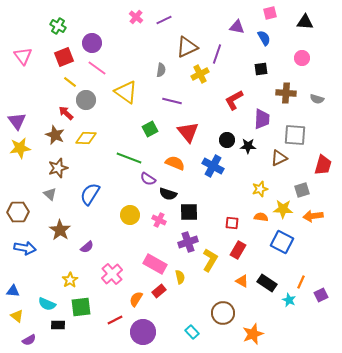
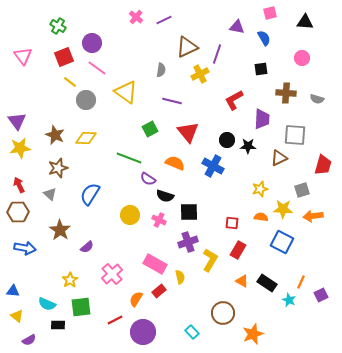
red arrow at (66, 113): moved 47 px left, 72 px down; rotated 21 degrees clockwise
black semicircle at (168, 194): moved 3 px left, 2 px down
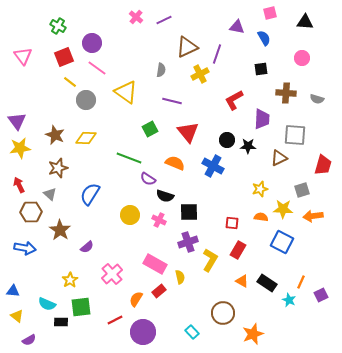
brown hexagon at (18, 212): moved 13 px right
black rectangle at (58, 325): moved 3 px right, 3 px up
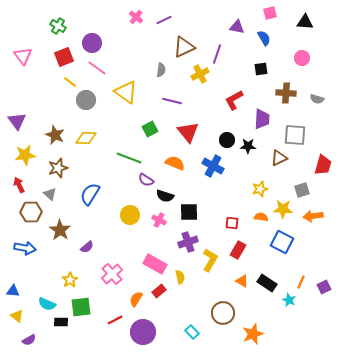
brown triangle at (187, 47): moved 3 px left
yellow star at (20, 148): moved 5 px right, 7 px down
purple semicircle at (148, 179): moved 2 px left, 1 px down
purple square at (321, 295): moved 3 px right, 8 px up
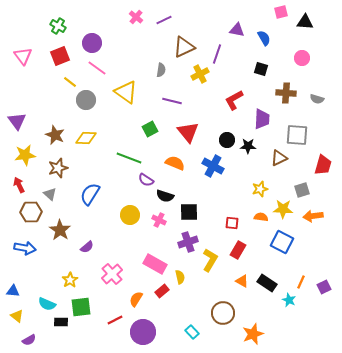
pink square at (270, 13): moved 11 px right, 1 px up
purple triangle at (237, 27): moved 3 px down
red square at (64, 57): moved 4 px left, 1 px up
black square at (261, 69): rotated 24 degrees clockwise
gray square at (295, 135): moved 2 px right
red rectangle at (159, 291): moved 3 px right
